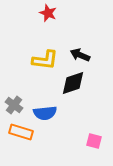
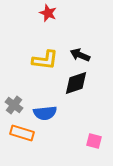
black diamond: moved 3 px right
orange rectangle: moved 1 px right, 1 px down
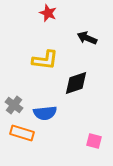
black arrow: moved 7 px right, 17 px up
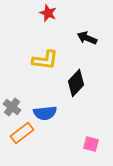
black diamond: rotated 28 degrees counterclockwise
gray cross: moved 2 px left, 2 px down
orange rectangle: rotated 55 degrees counterclockwise
pink square: moved 3 px left, 3 px down
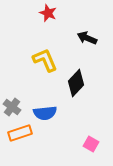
yellow L-shape: rotated 120 degrees counterclockwise
orange rectangle: moved 2 px left; rotated 20 degrees clockwise
pink square: rotated 14 degrees clockwise
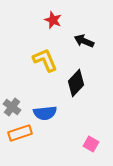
red star: moved 5 px right, 7 px down
black arrow: moved 3 px left, 3 px down
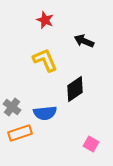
red star: moved 8 px left
black diamond: moved 1 px left, 6 px down; rotated 12 degrees clockwise
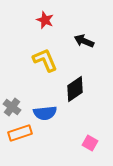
pink square: moved 1 px left, 1 px up
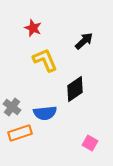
red star: moved 12 px left, 8 px down
black arrow: rotated 114 degrees clockwise
